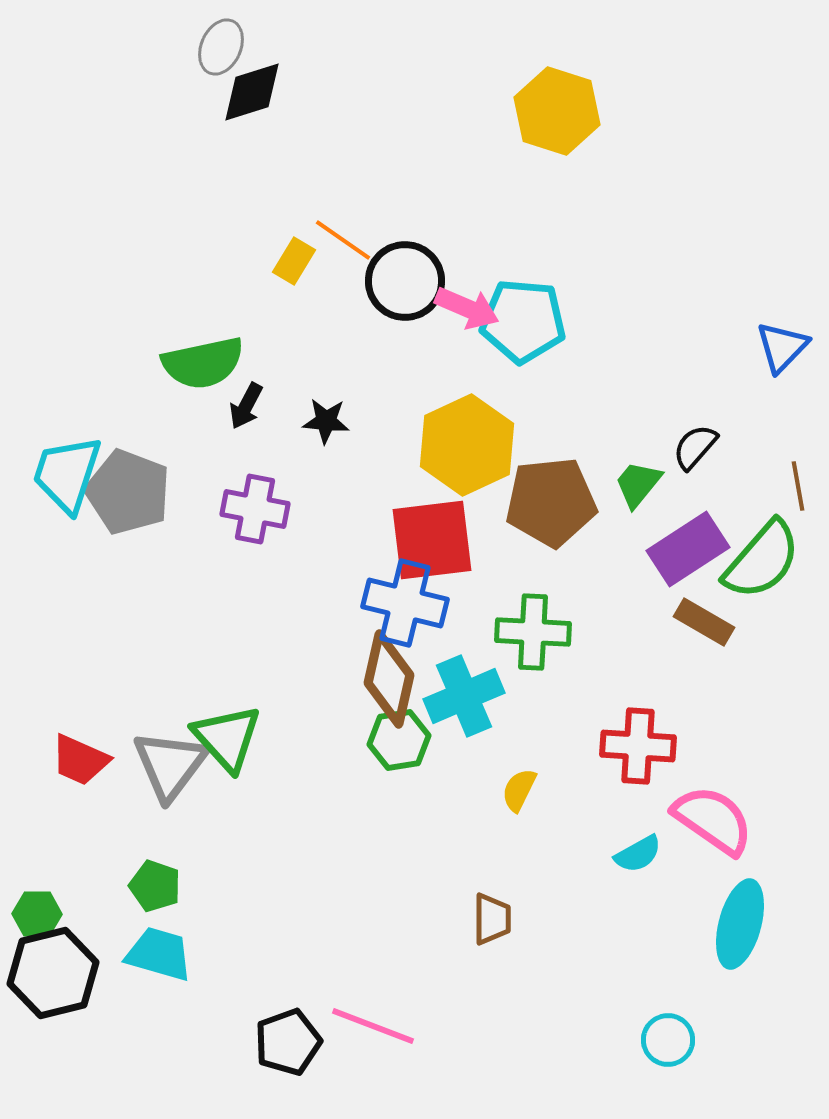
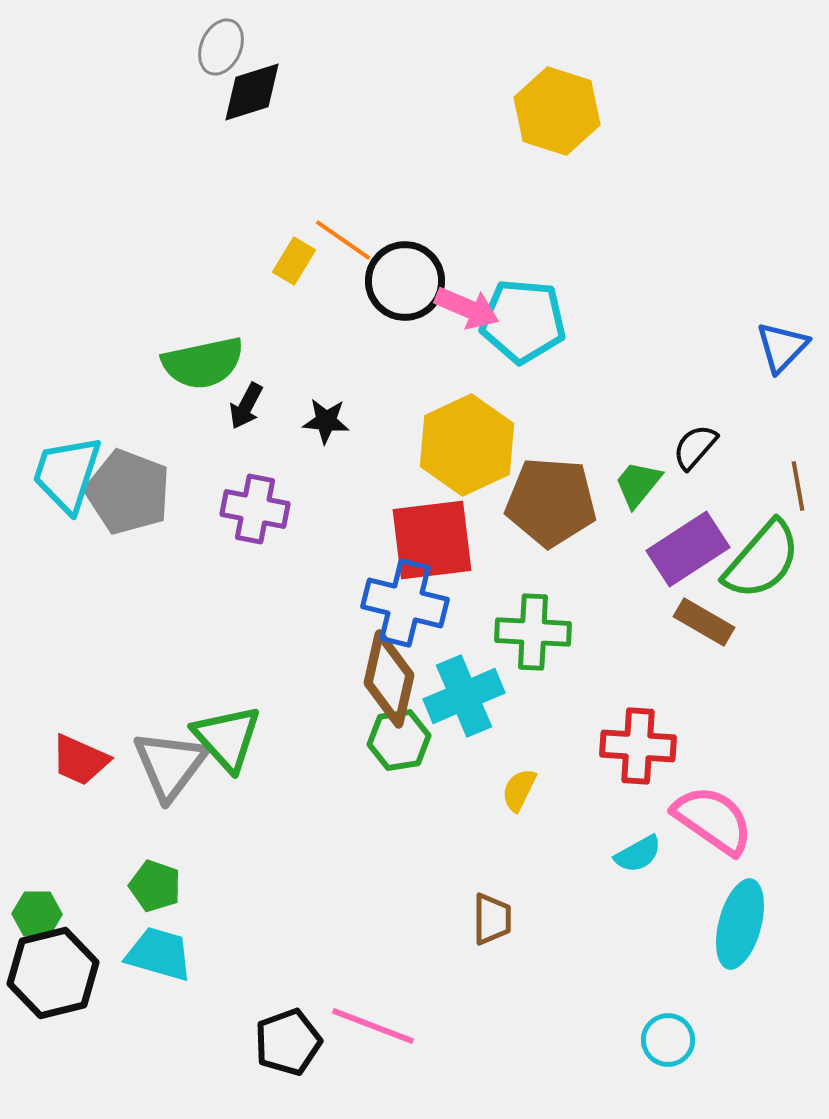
brown pentagon at (551, 502): rotated 10 degrees clockwise
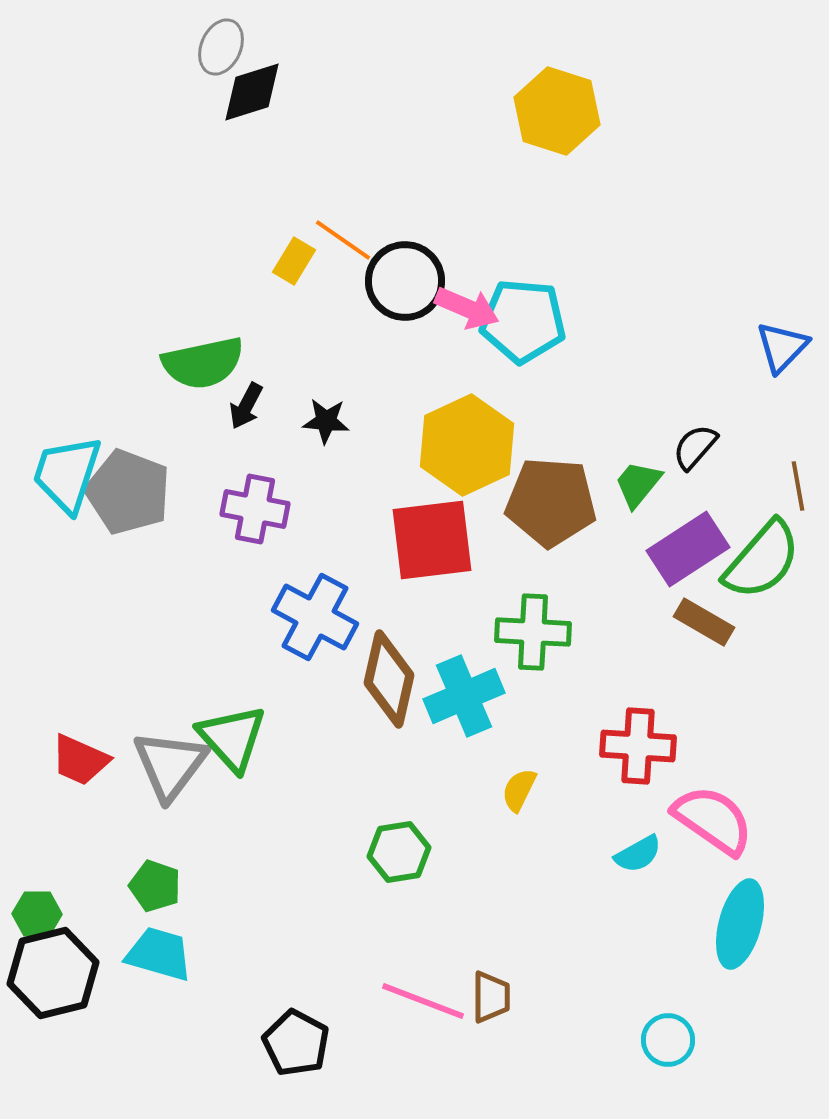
blue cross at (405, 603): moved 90 px left, 14 px down; rotated 14 degrees clockwise
green triangle at (227, 738): moved 5 px right
green hexagon at (399, 740): moved 112 px down
brown trapezoid at (492, 919): moved 1 px left, 78 px down
pink line at (373, 1026): moved 50 px right, 25 px up
black pentagon at (288, 1042): moved 8 px right, 1 px down; rotated 24 degrees counterclockwise
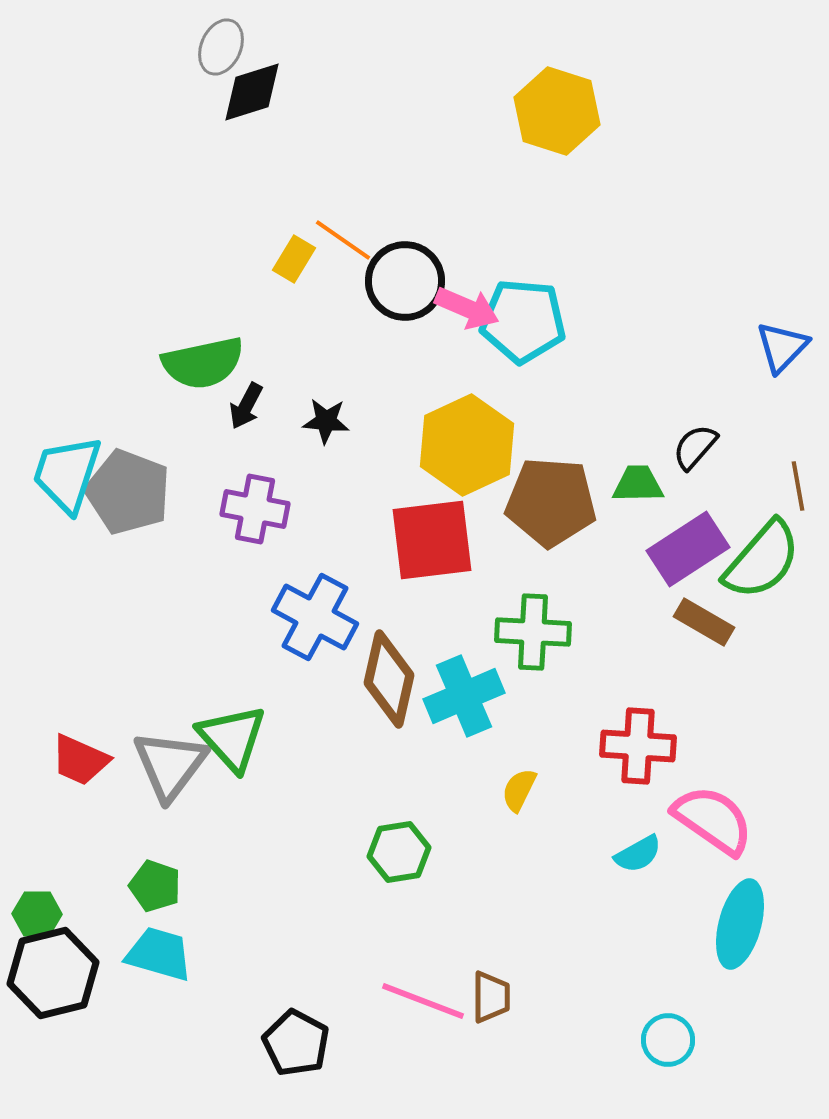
yellow rectangle at (294, 261): moved 2 px up
green trapezoid at (638, 484): rotated 50 degrees clockwise
